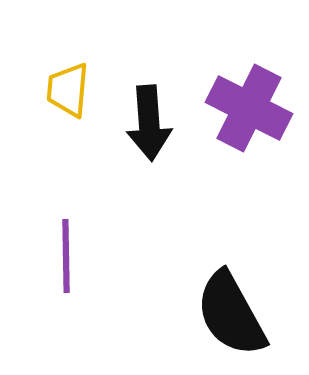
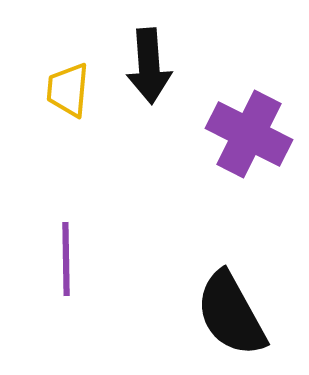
purple cross: moved 26 px down
black arrow: moved 57 px up
purple line: moved 3 px down
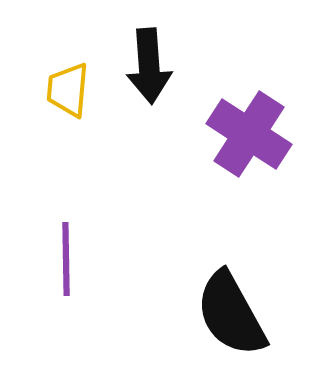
purple cross: rotated 6 degrees clockwise
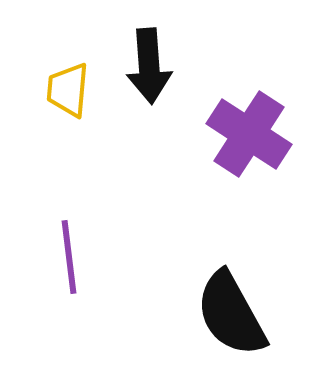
purple line: moved 3 px right, 2 px up; rotated 6 degrees counterclockwise
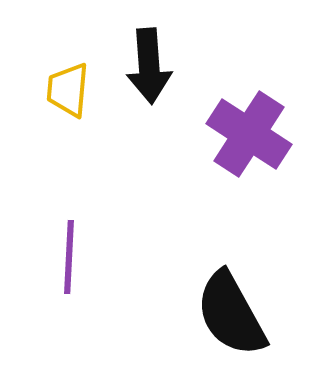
purple line: rotated 10 degrees clockwise
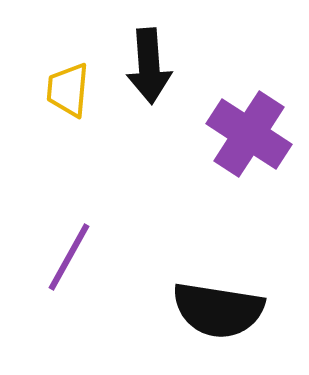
purple line: rotated 26 degrees clockwise
black semicircle: moved 13 px left, 4 px up; rotated 52 degrees counterclockwise
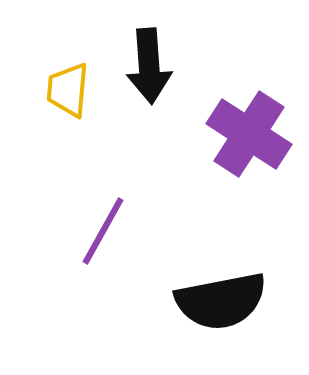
purple line: moved 34 px right, 26 px up
black semicircle: moved 3 px right, 9 px up; rotated 20 degrees counterclockwise
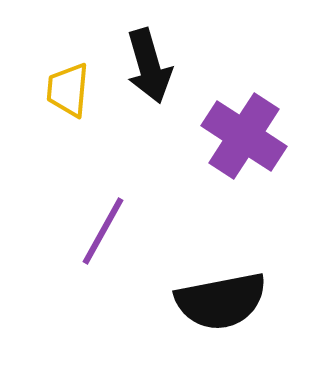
black arrow: rotated 12 degrees counterclockwise
purple cross: moved 5 px left, 2 px down
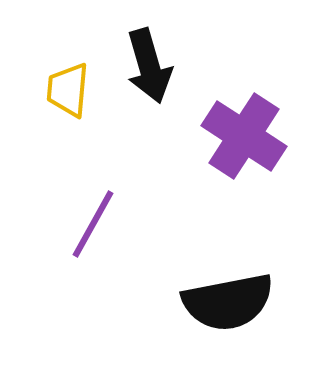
purple line: moved 10 px left, 7 px up
black semicircle: moved 7 px right, 1 px down
